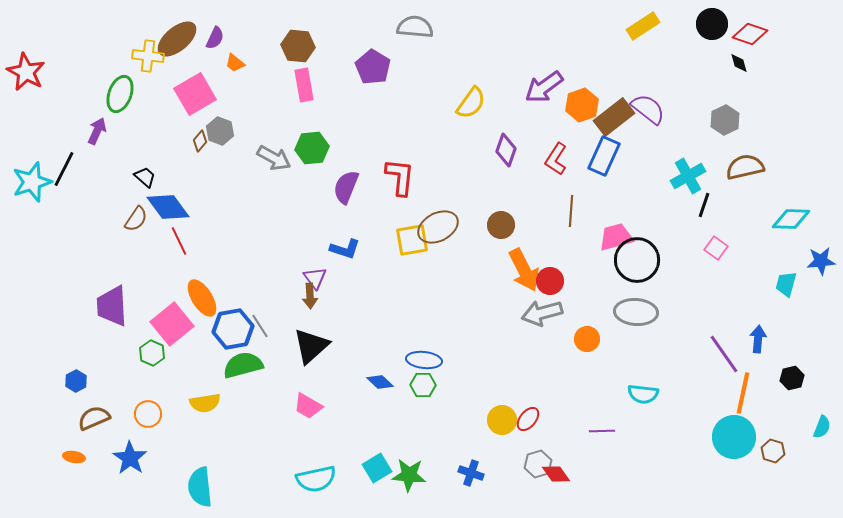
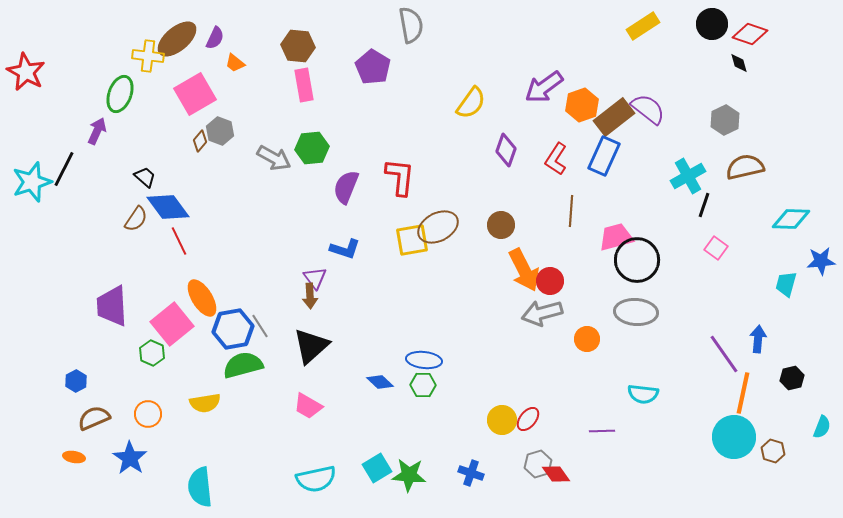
gray semicircle at (415, 27): moved 4 px left, 2 px up; rotated 75 degrees clockwise
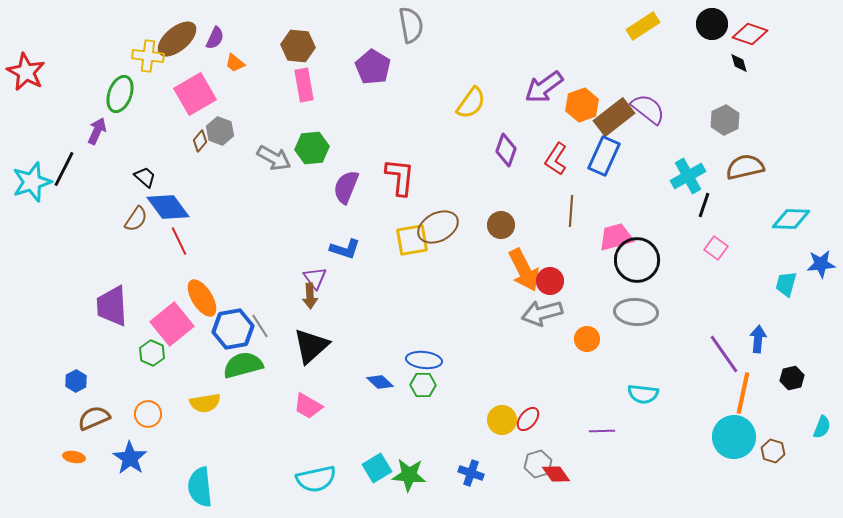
blue star at (821, 261): moved 3 px down
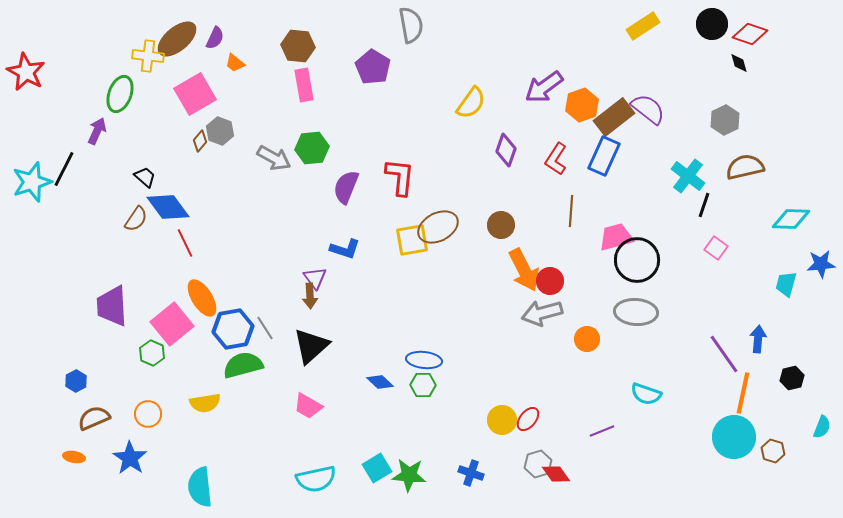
cyan cross at (688, 176): rotated 24 degrees counterclockwise
red line at (179, 241): moved 6 px right, 2 px down
gray line at (260, 326): moved 5 px right, 2 px down
cyan semicircle at (643, 394): moved 3 px right; rotated 12 degrees clockwise
purple line at (602, 431): rotated 20 degrees counterclockwise
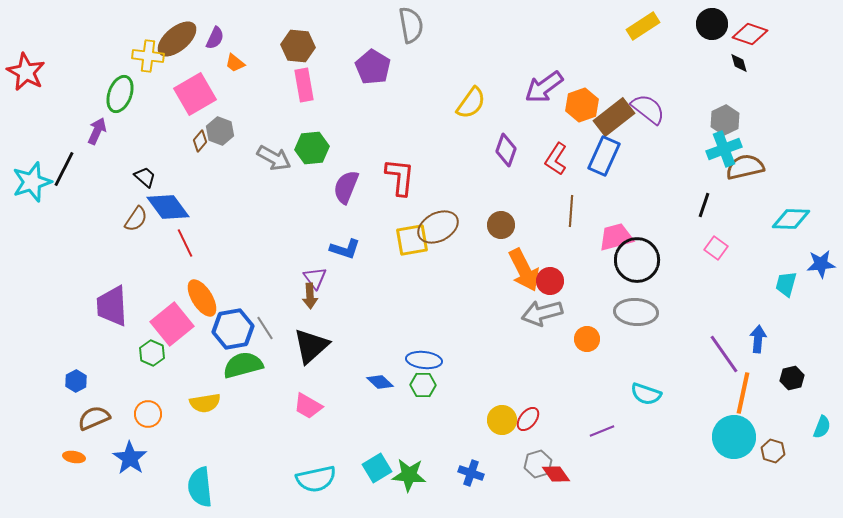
cyan cross at (688, 176): moved 36 px right, 27 px up; rotated 32 degrees clockwise
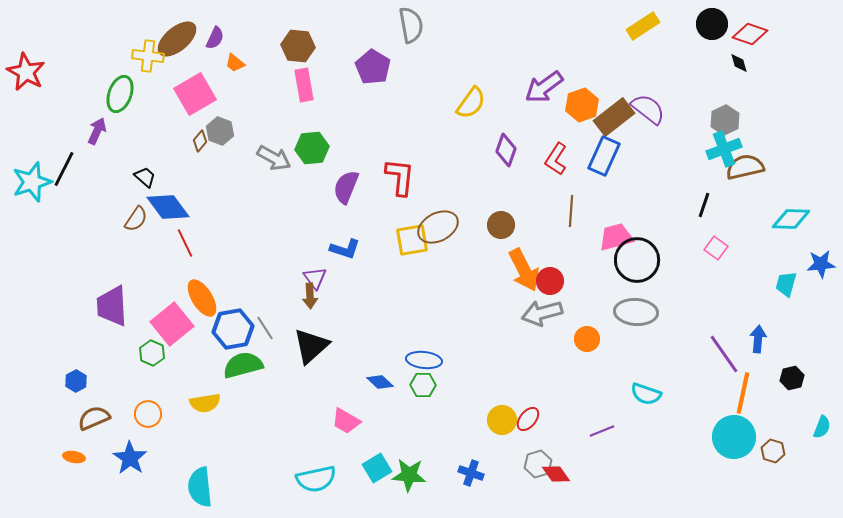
pink trapezoid at (308, 406): moved 38 px right, 15 px down
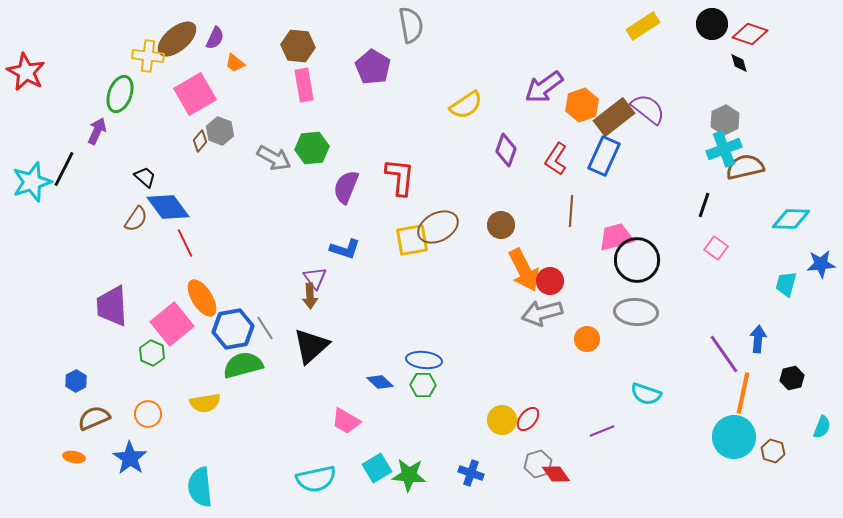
yellow semicircle at (471, 103): moved 5 px left, 2 px down; rotated 20 degrees clockwise
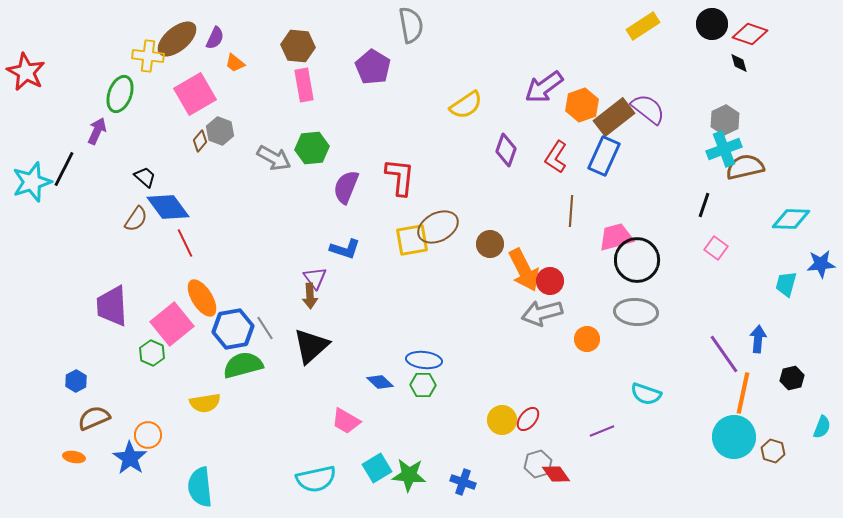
red L-shape at (556, 159): moved 2 px up
brown circle at (501, 225): moved 11 px left, 19 px down
orange circle at (148, 414): moved 21 px down
blue cross at (471, 473): moved 8 px left, 9 px down
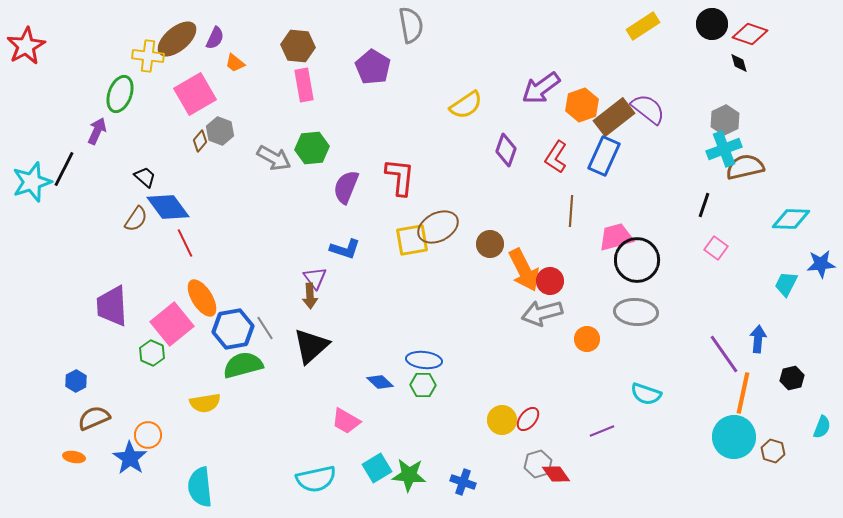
red star at (26, 72): moved 26 px up; rotated 15 degrees clockwise
purple arrow at (544, 87): moved 3 px left, 1 px down
cyan trapezoid at (786, 284): rotated 12 degrees clockwise
